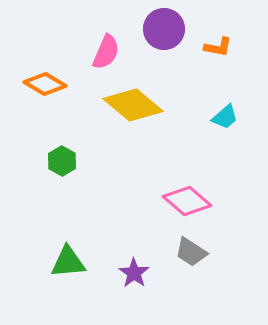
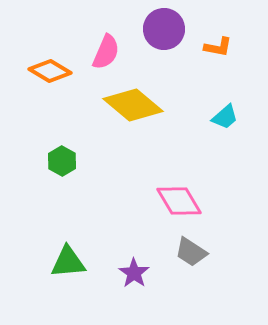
orange diamond: moved 5 px right, 13 px up
pink diamond: moved 8 px left; rotated 18 degrees clockwise
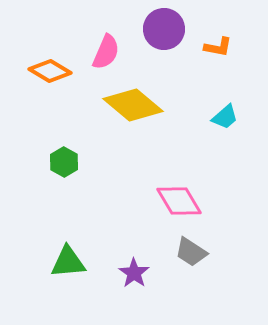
green hexagon: moved 2 px right, 1 px down
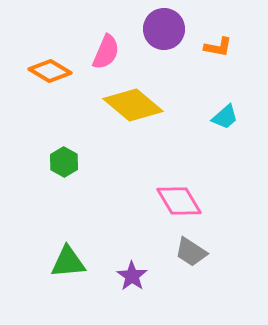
purple star: moved 2 px left, 3 px down
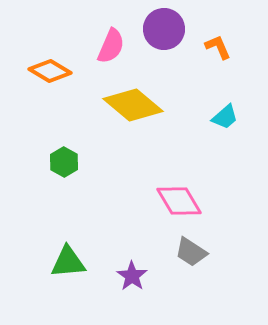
orange L-shape: rotated 124 degrees counterclockwise
pink semicircle: moved 5 px right, 6 px up
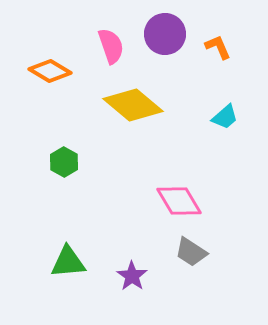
purple circle: moved 1 px right, 5 px down
pink semicircle: rotated 42 degrees counterclockwise
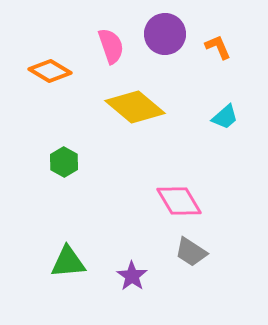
yellow diamond: moved 2 px right, 2 px down
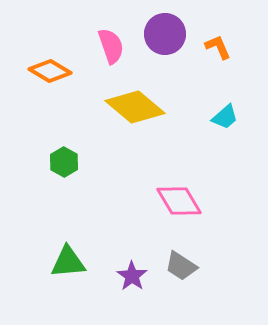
gray trapezoid: moved 10 px left, 14 px down
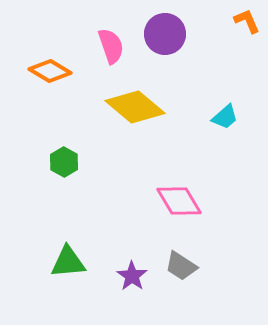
orange L-shape: moved 29 px right, 26 px up
